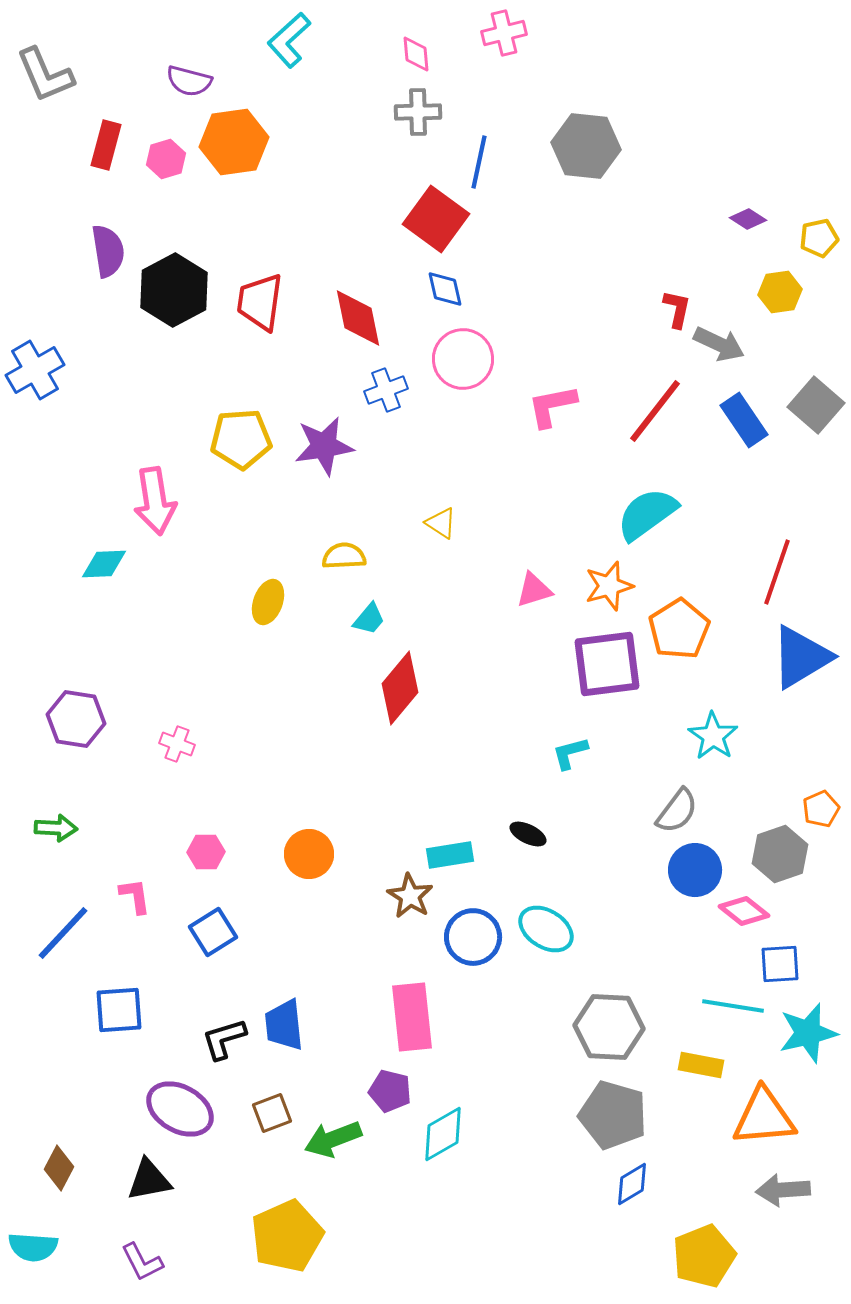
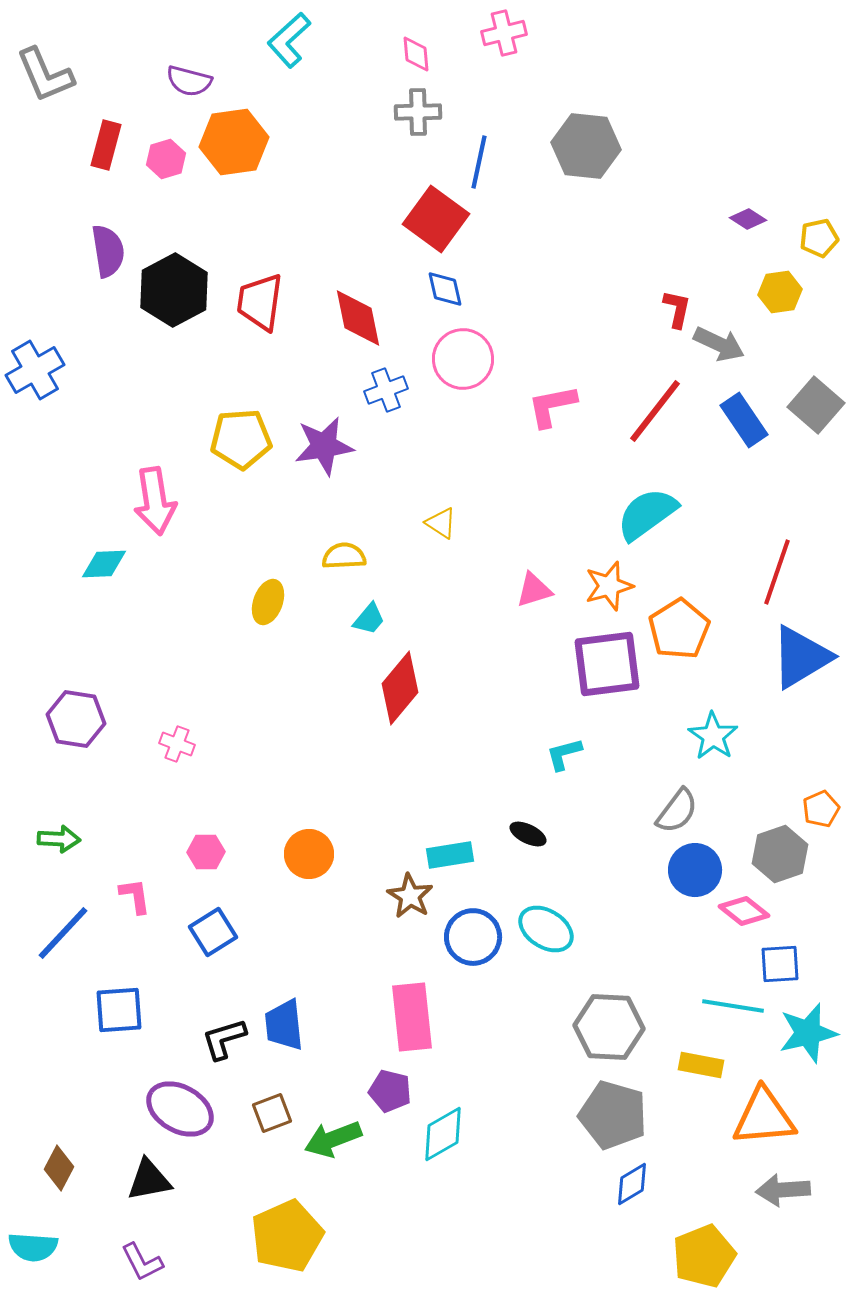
cyan L-shape at (570, 753): moved 6 px left, 1 px down
green arrow at (56, 828): moved 3 px right, 11 px down
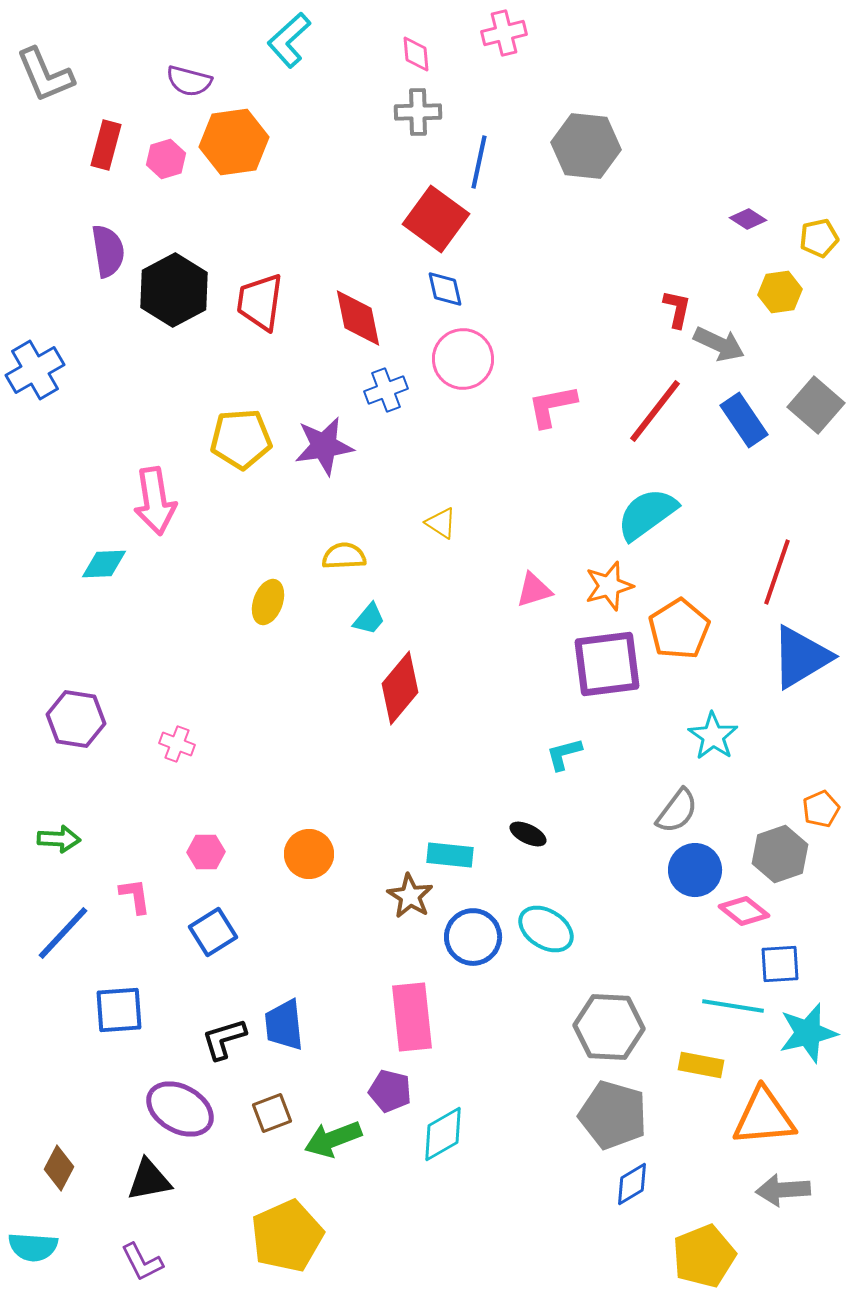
cyan rectangle at (450, 855): rotated 15 degrees clockwise
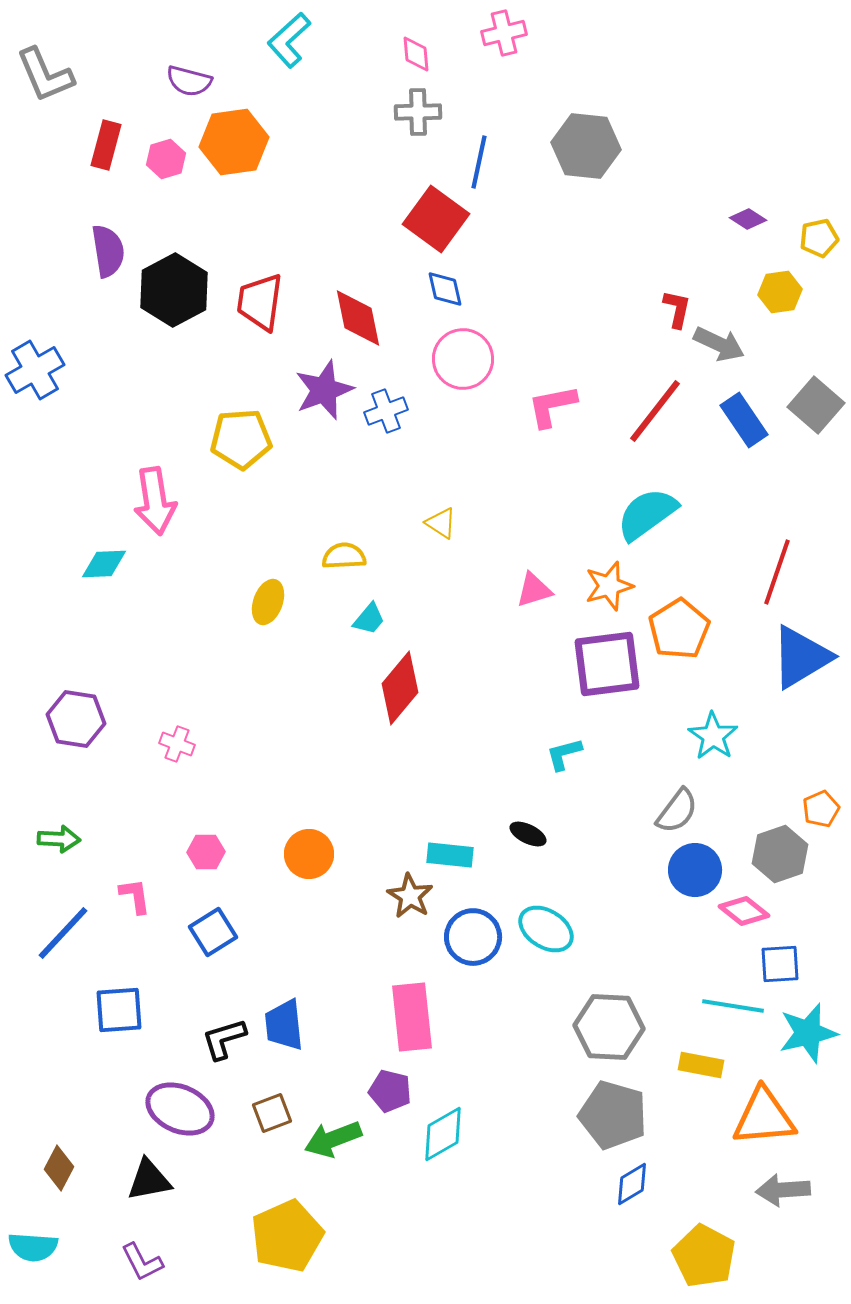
blue cross at (386, 390): moved 21 px down
purple star at (324, 446): moved 56 px up; rotated 12 degrees counterclockwise
purple ellipse at (180, 1109): rotated 6 degrees counterclockwise
yellow pentagon at (704, 1256): rotated 22 degrees counterclockwise
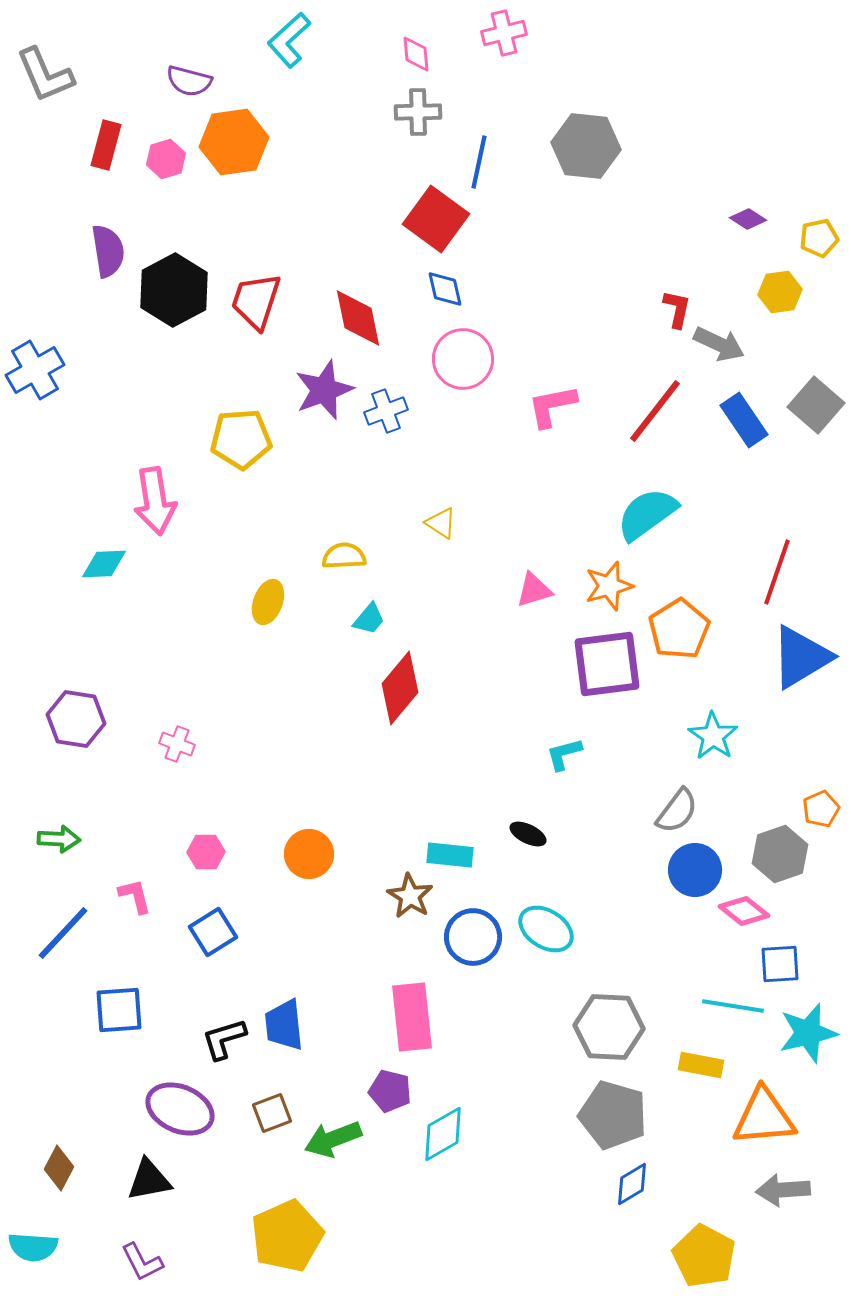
red trapezoid at (260, 302): moved 4 px left, 1 px up; rotated 10 degrees clockwise
pink L-shape at (135, 896): rotated 6 degrees counterclockwise
